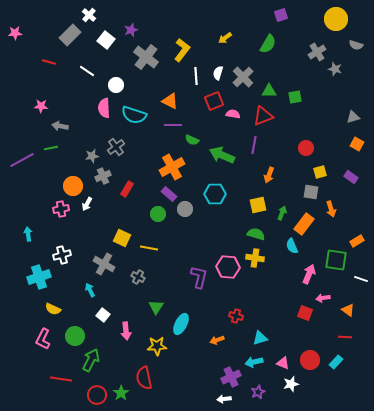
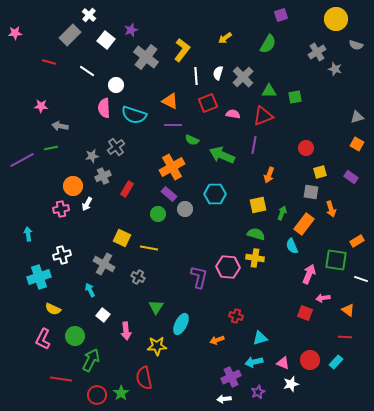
red square at (214, 101): moved 6 px left, 2 px down
gray triangle at (353, 117): moved 4 px right
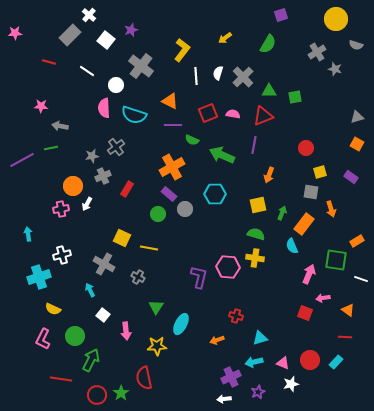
gray cross at (146, 57): moved 5 px left, 9 px down
red square at (208, 103): moved 10 px down
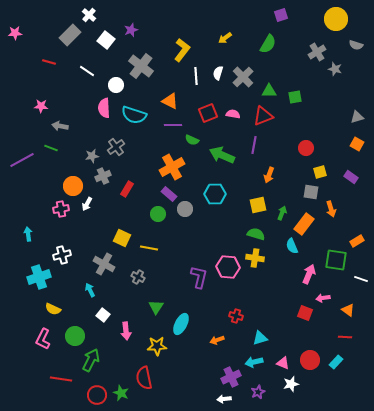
green line at (51, 148): rotated 32 degrees clockwise
green star at (121, 393): rotated 14 degrees counterclockwise
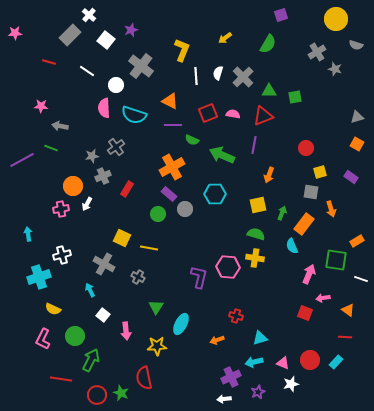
yellow L-shape at (182, 50): rotated 15 degrees counterclockwise
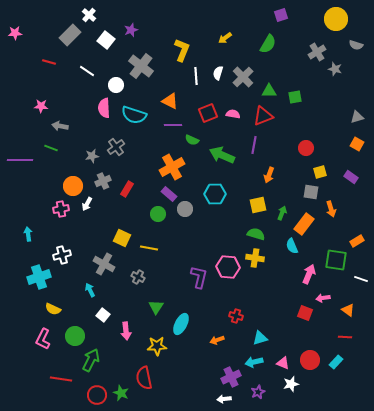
purple line at (22, 160): moved 2 px left; rotated 30 degrees clockwise
gray cross at (103, 176): moved 5 px down
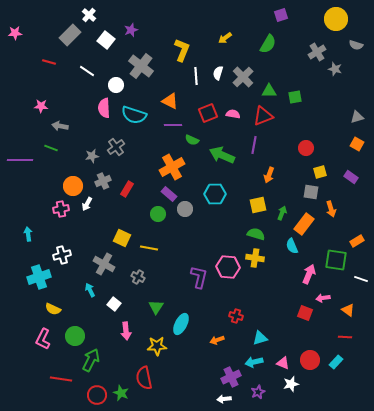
white square at (103, 315): moved 11 px right, 11 px up
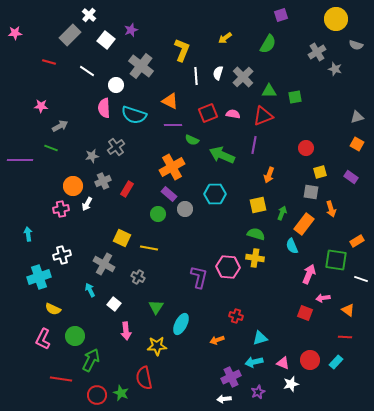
gray arrow at (60, 126): rotated 140 degrees clockwise
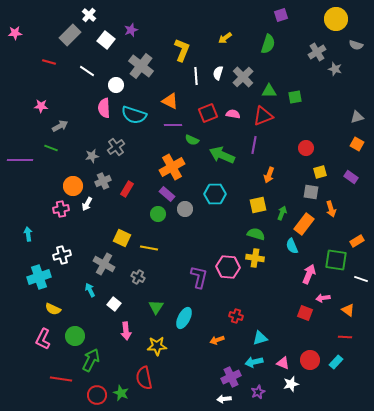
green semicircle at (268, 44): rotated 12 degrees counterclockwise
purple rectangle at (169, 194): moved 2 px left
cyan ellipse at (181, 324): moved 3 px right, 6 px up
